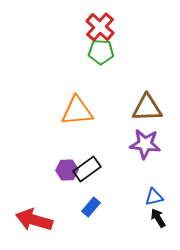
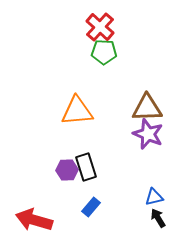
green pentagon: moved 3 px right
purple star: moved 3 px right, 10 px up; rotated 16 degrees clockwise
black rectangle: moved 1 px left, 2 px up; rotated 72 degrees counterclockwise
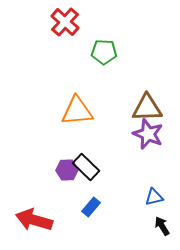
red cross: moved 35 px left, 5 px up
black rectangle: rotated 28 degrees counterclockwise
black arrow: moved 4 px right, 8 px down
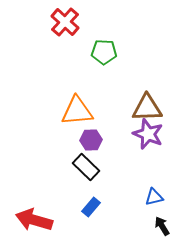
purple hexagon: moved 24 px right, 30 px up
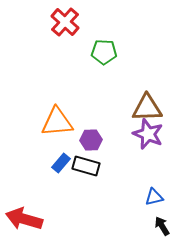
orange triangle: moved 20 px left, 11 px down
black rectangle: moved 1 px up; rotated 28 degrees counterclockwise
blue rectangle: moved 30 px left, 44 px up
red arrow: moved 10 px left, 1 px up
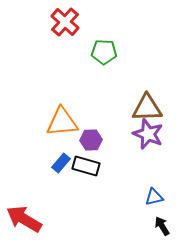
orange triangle: moved 5 px right
red arrow: rotated 15 degrees clockwise
